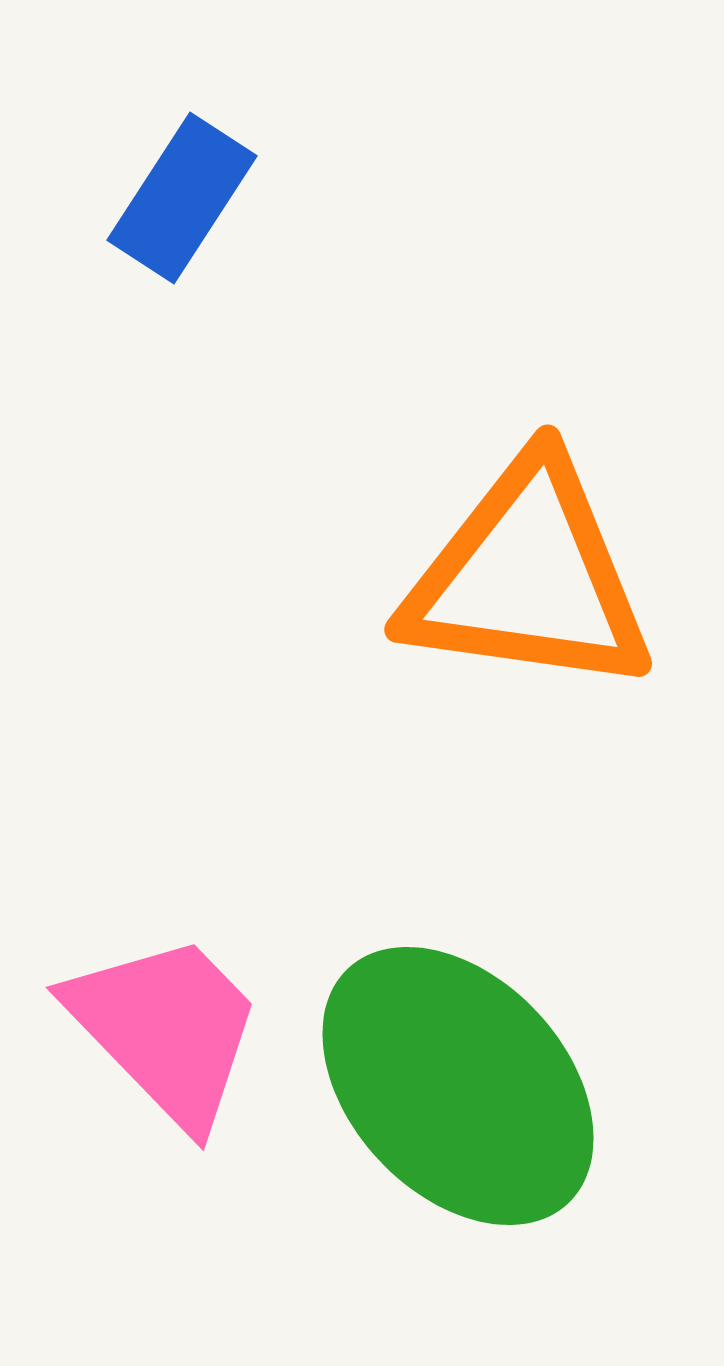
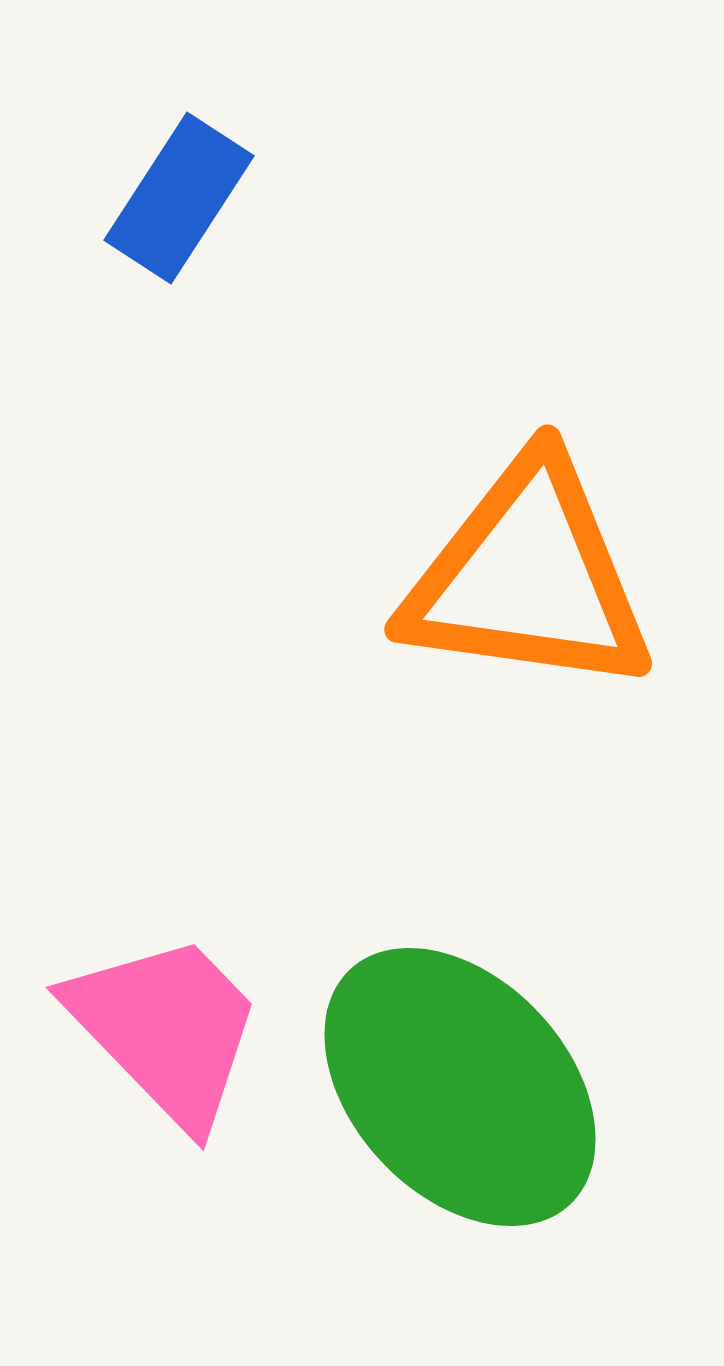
blue rectangle: moved 3 px left
green ellipse: moved 2 px right, 1 px down
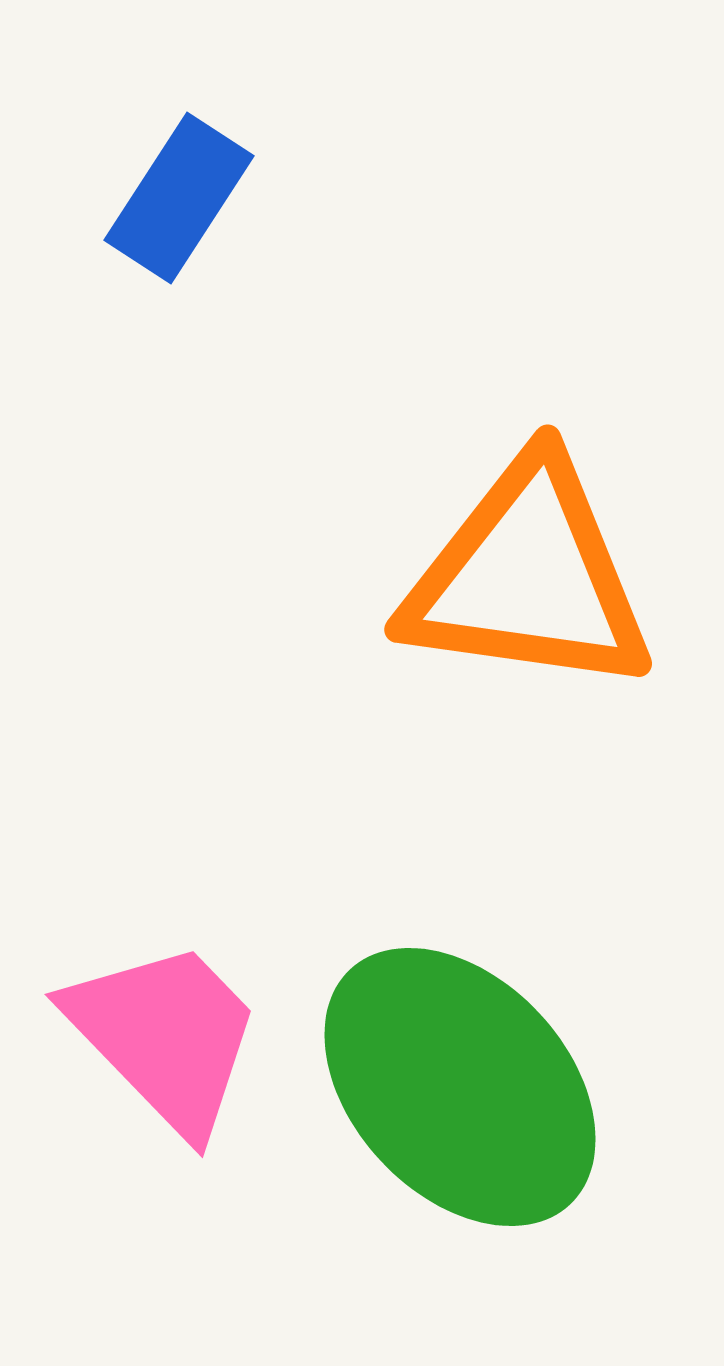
pink trapezoid: moved 1 px left, 7 px down
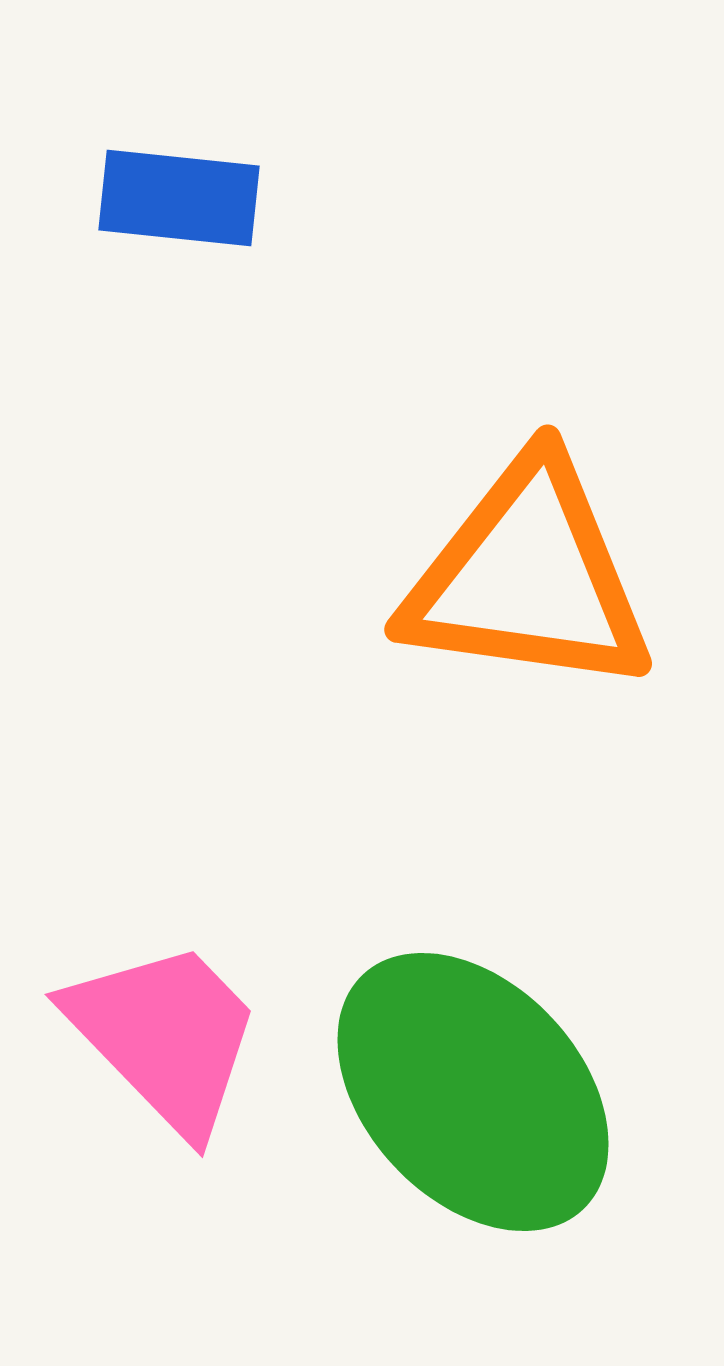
blue rectangle: rotated 63 degrees clockwise
green ellipse: moved 13 px right, 5 px down
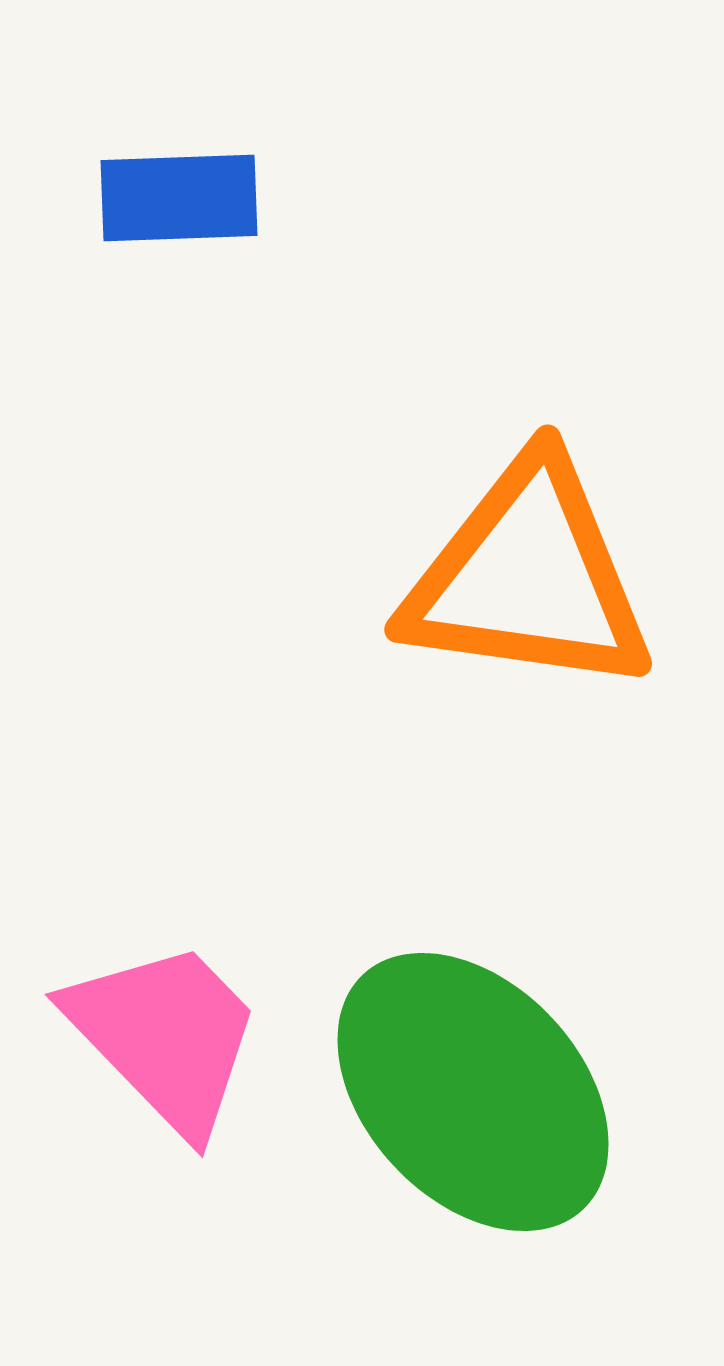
blue rectangle: rotated 8 degrees counterclockwise
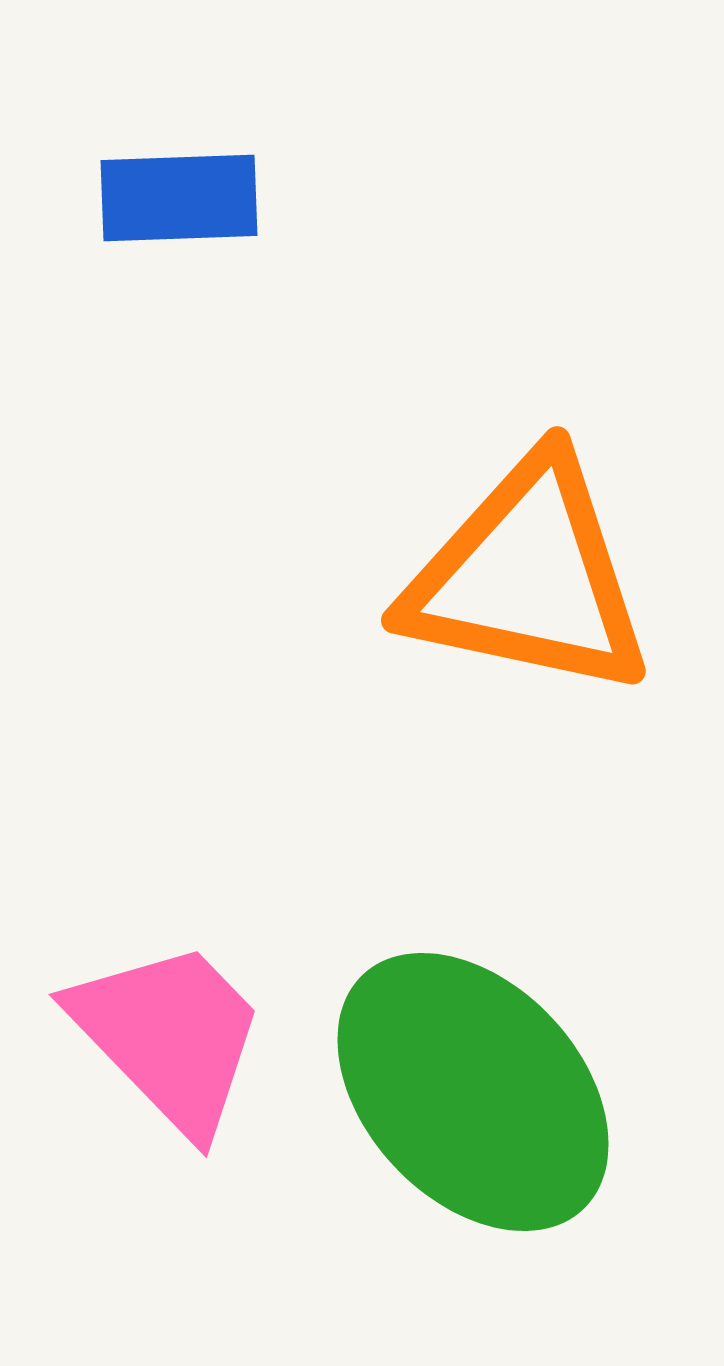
orange triangle: rotated 4 degrees clockwise
pink trapezoid: moved 4 px right
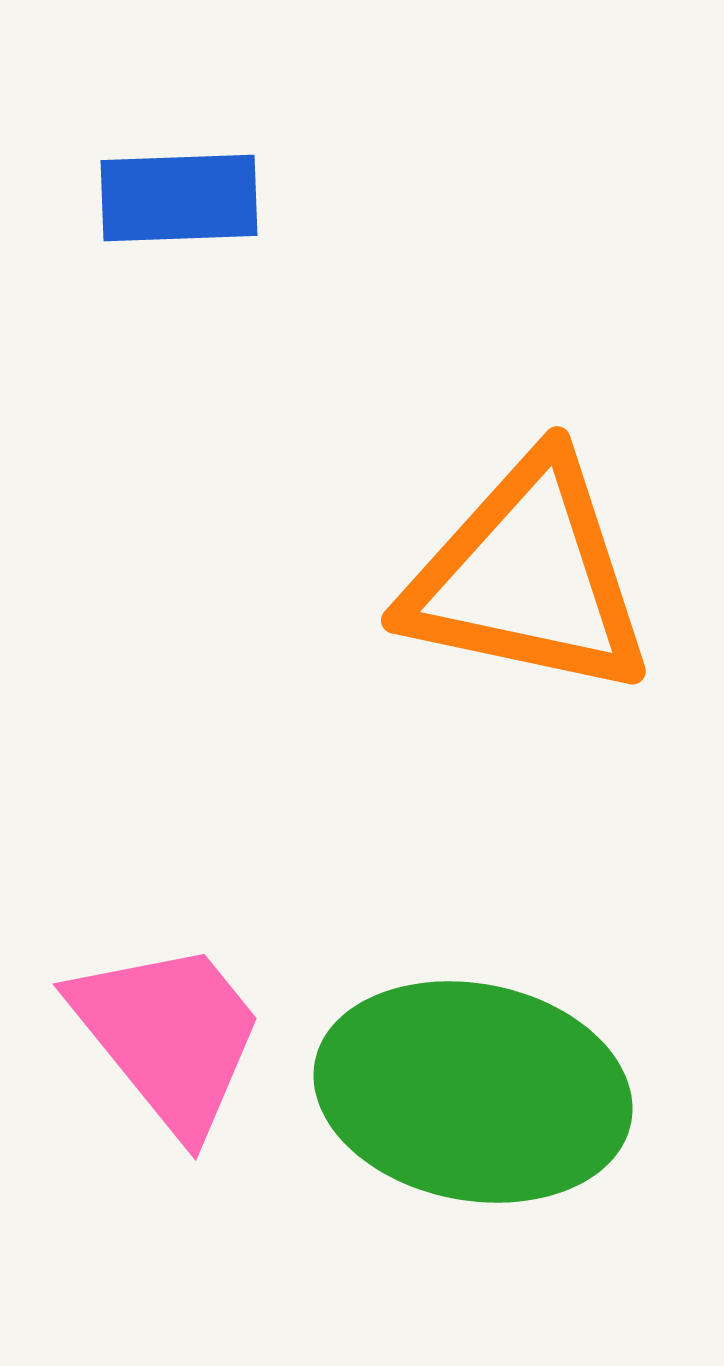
pink trapezoid: rotated 5 degrees clockwise
green ellipse: rotated 36 degrees counterclockwise
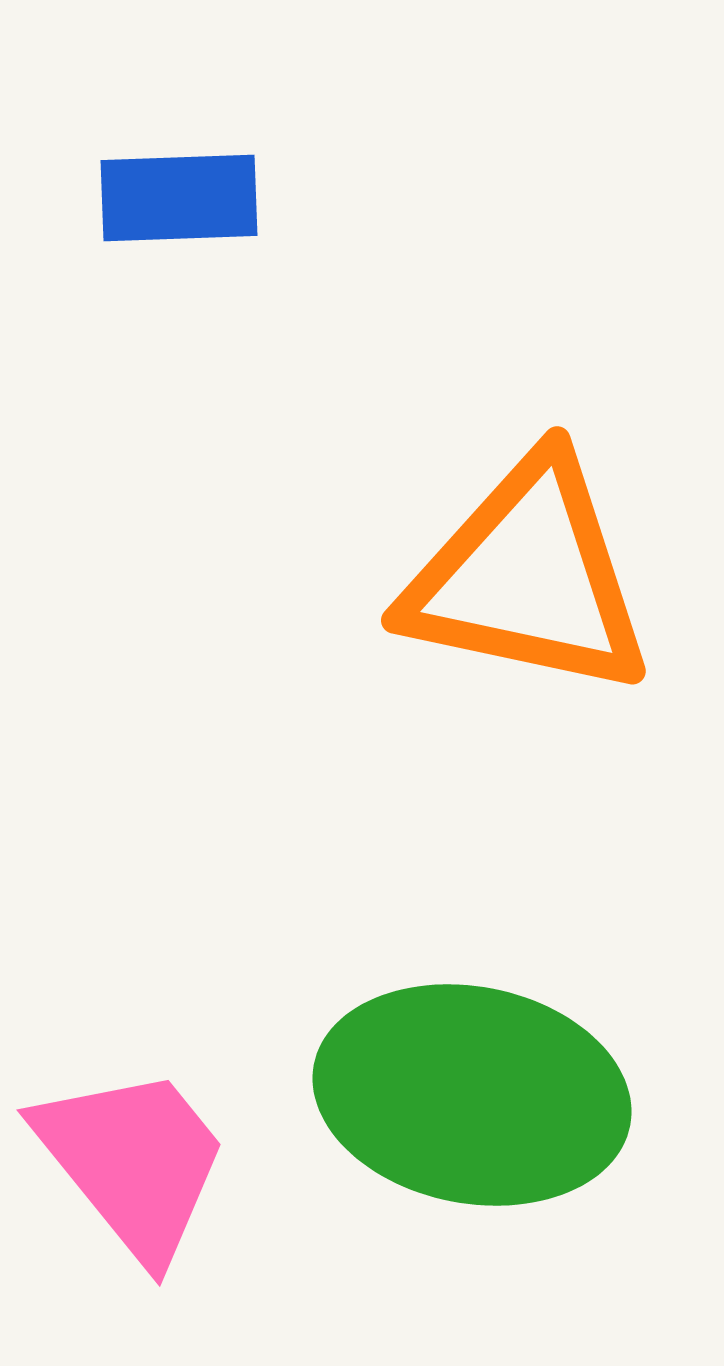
pink trapezoid: moved 36 px left, 126 px down
green ellipse: moved 1 px left, 3 px down
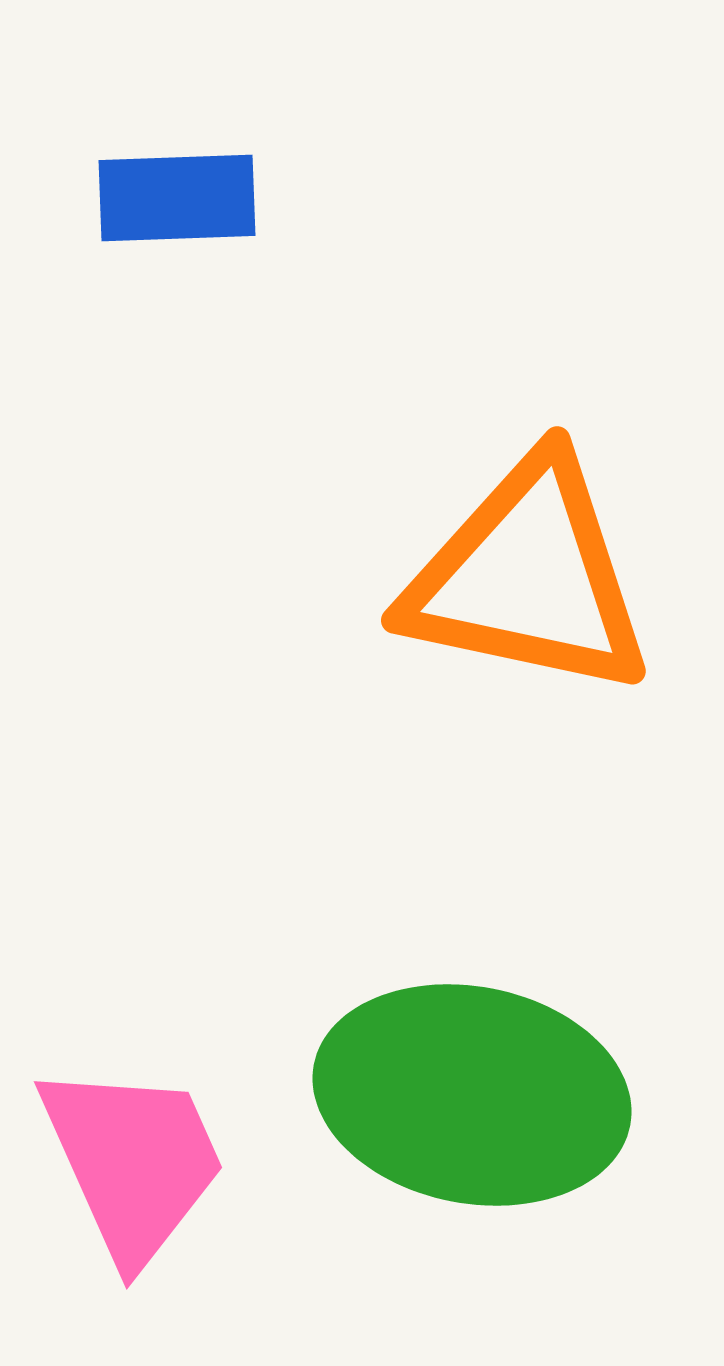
blue rectangle: moved 2 px left
pink trapezoid: rotated 15 degrees clockwise
